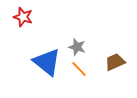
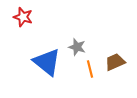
orange line: moved 11 px right; rotated 30 degrees clockwise
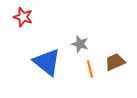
gray star: moved 3 px right, 3 px up
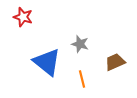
orange line: moved 8 px left, 10 px down
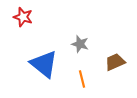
blue triangle: moved 3 px left, 2 px down
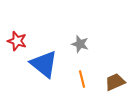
red star: moved 6 px left, 24 px down
brown trapezoid: moved 20 px down
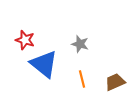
red star: moved 8 px right, 1 px up
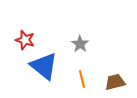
gray star: rotated 18 degrees clockwise
blue triangle: moved 2 px down
brown trapezoid: rotated 10 degrees clockwise
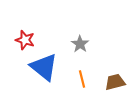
blue triangle: moved 1 px down
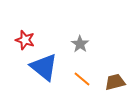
orange line: rotated 36 degrees counterclockwise
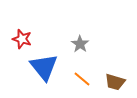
red star: moved 3 px left, 1 px up
blue triangle: rotated 12 degrees clockwise
brown trapezoid: rotated 150 degrees counterclockwise
